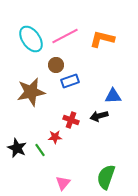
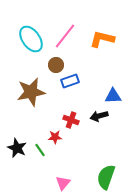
pink line: rotated 24 degrees counterclockwise
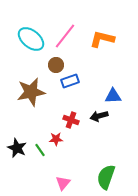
cyan ellipse: rotated 16 degrees counterclockwise
red star: moved 1 px right, 2 px down
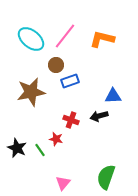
red star: rotated 16 degrees clockwise
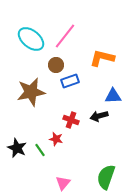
orange L-shape: moved 19 px down
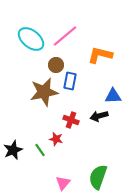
pink line: rotated 12 degrees clockwise
orange L-shape: moved 2 px left, 3 px up
blue rectangle: rotated 60 degrees counterclockwise
brown star: moved 13 px right
black star: moved 4 px left, 2 px down; rotated 24 degrees clockwise
green semicircle: moved 8 px left
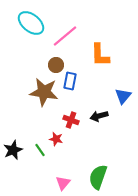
cyan ellipse: moved 16 px up
orange L-shape: rotated 105 degrees counterclockwise
brown star: rotated 20 degrees clockwise
blue triangle: moved 10 px right; rotated 48 degrees counterclockwise
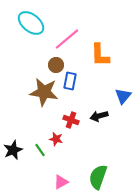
pink line: moved 2 px right, 3 px down
pink triangle: moved 2 px left, 1 px up; rotated 21 degrees clockwise
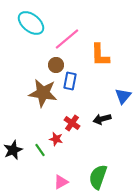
brown star: moved 1 px left, 1 px down
black arrow: moved 3 px right, 3 px down
red cross: moved 1 px right, 3 px down; rotated 14 degrees clockwise
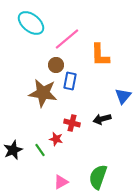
red cross: rotated 21 degrees counterclockwise
